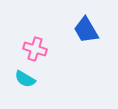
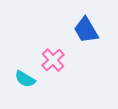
pink cross: moved 18 px right, 11 px down; rotated 30 degrees clockwise
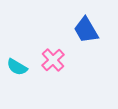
cyan semicircle: moved 8 px left, 12 px up
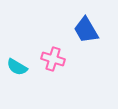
pink cross: moved 1 px up; rotated 30 degrees counterclockwise
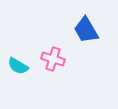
cyan semicircle: moved 1 px right, 1 px up
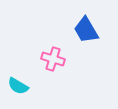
cyan semicircle: moved 20 px down
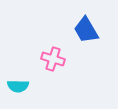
cyan semicircle: rotated 30 degrees counterclockwise
